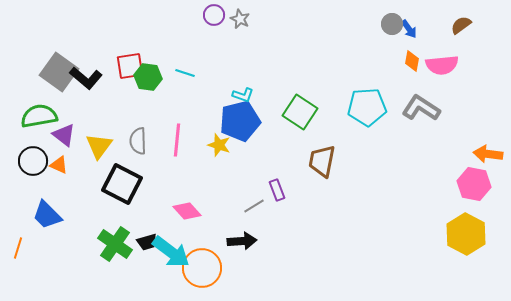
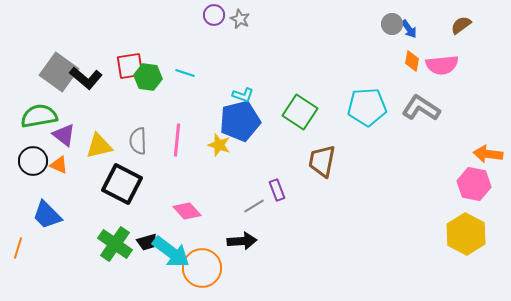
yellow triangle: rotated 40 degrees clockwise
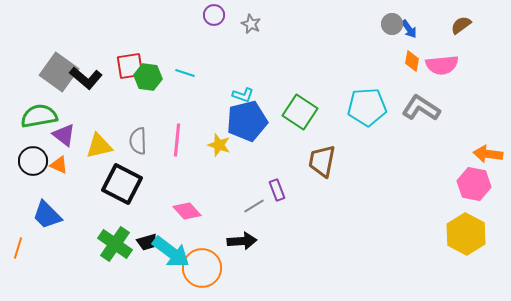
gray star: moved 11 px right, 5 px down
blue pentagon: moved 7 px right
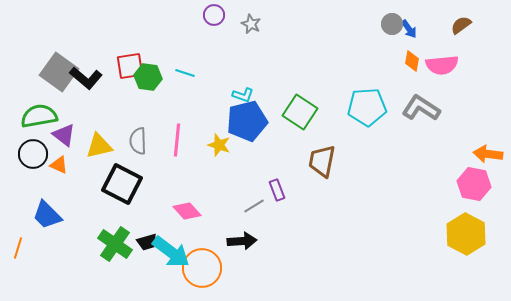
black circle: moved 7 px up
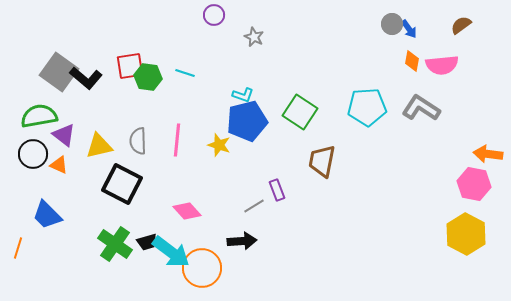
gray star: moved 3 px right, 13 px down
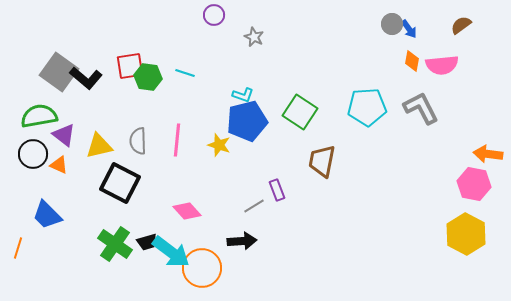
gray L-shape: rotated 30 degrees clockwise
black square: moved 2 px left, 1 px up
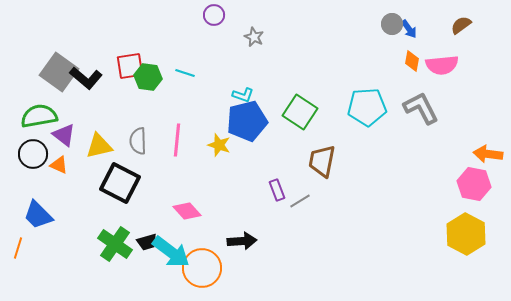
gray line: moved 46 px right, 5 px up
blue trapezoid: moved 9 px left
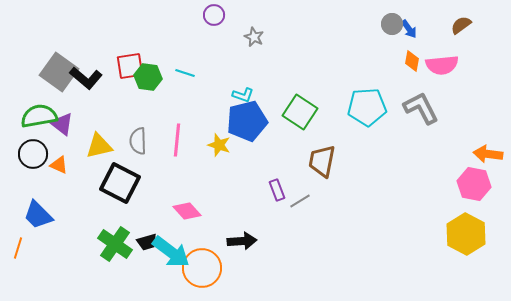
purple triangle: moved 2 px left, 11 px up
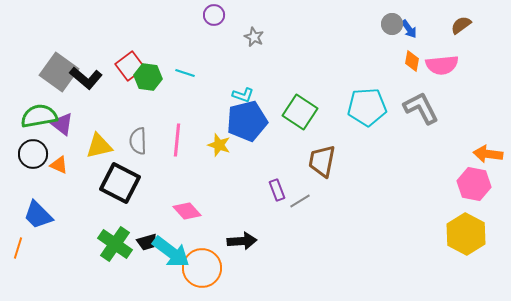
red square: rotated 28 degrees counterclockwise
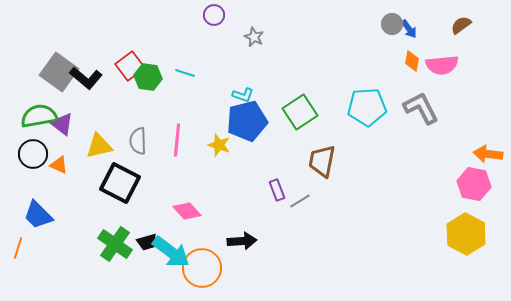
green square: rotated 24 degrees clockwise
